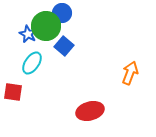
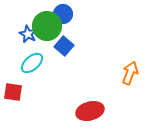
blue circle: moved 1 px right, 1 px down
green circle: moved 1 px right
cyan ellipse: rotated 15 degrees clockwise
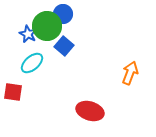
red ellipse: rotated 32 degrees clockwise
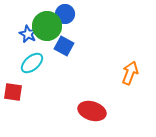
blue circle: moved 2 px right
blue square: rotated 12 degrees counterclockwise
red ellipse: moved 2 px right
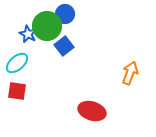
blue square: rotated 24 degrees clockwise
cyan ellipse: moved 15 px left
red square: moved 4 px right, 1 px up
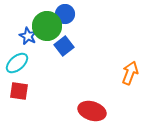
blue star: moved 2 px down
red square: moved 2 px right
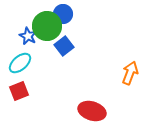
blue circle: moved 2 px left
cyan ellipse: moved 3 px right
red square: rotated 30 degrees counterclockwise
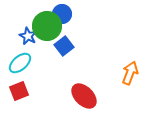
blue circle: moved 1 px left
red ellipse: moved 8 px left, 15 px up; rotated 28 degrees clockwise
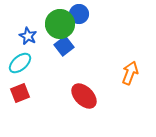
blue circle: moved 17 px right
green circle: moved 13 px right, 2 px up
red square: moved 1 px right, 2 px down
